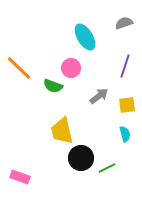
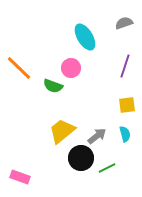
gray arrow: moved 2 px left, 40 px down
yellow trapezoid: rotated 64 degrees clockwise
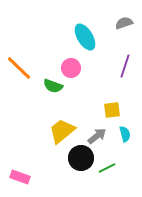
yellow square: moved 15 px left, 5 px down
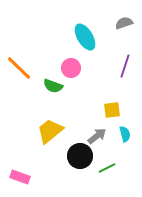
yellow trapezoid: moved 12 px left
black circle: moved 1 px left, 2 px up
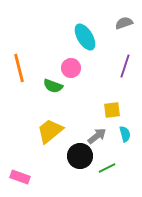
orange line: rotated 32 degrees clockwise
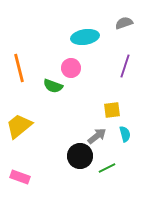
cyan ellipse: rotated 68 degrees counterclockwise
yellow trapezoid: moved 31 px left, 5 px up
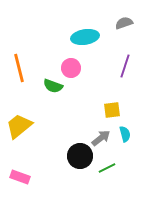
gray arrow: moved 4 px right, 2 px down
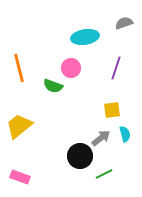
purple line: moved 9 px left, 2 px down
green line: moved 3 px left, 6 px down
